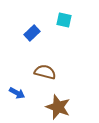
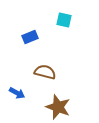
blue rectangle: moved 2 px left, 4 px down; rotated 21 degrees clockwise
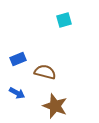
cyan square: rotated 28 degrees counterclockwise
blue rectangle: moved 12 px left, 22 px down
brown star: moved 3 px left, 1 px up
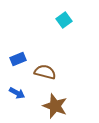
cyan square: rotated 21 degrees counterclockwise
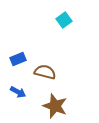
blue arrow: moved 1 px right, 1 px up
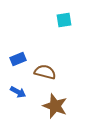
cyan square: rotated 28 degrees clockwise
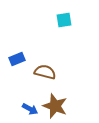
blue rectangle: moved 1 px left
blue arrow: moved 12 px right, 17 px down
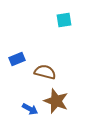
brown star: moved 1 px right, 5 px up
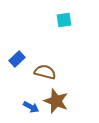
blue rectangle: rotated 21 degrees counterclockwise
blue arrow: moved 1 px right, 2 px up
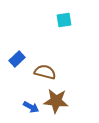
brown star: rotated 15 degrees counterclockwise
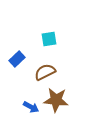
cyan square: moved 15 px left, 19 px down
brown semicircle: rotated 40 degrees counterclockwise
brown star: moved 1 px up
